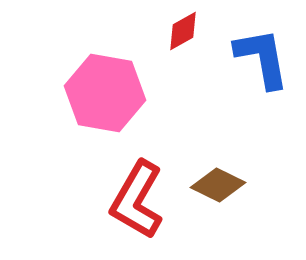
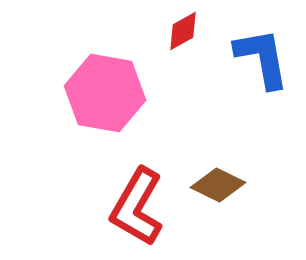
red L-shape: moved 7 px down
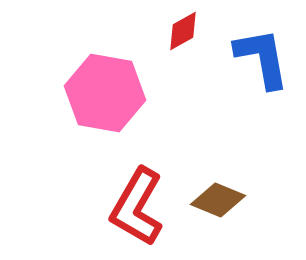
brown diamond: moved 15 px down; rotated 4 degrees counterclockwise
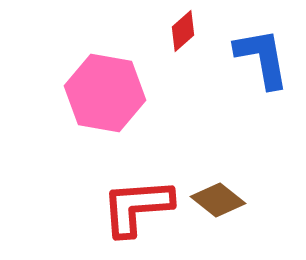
red diamond: rotated 12 degrees counterclockwise
brown diamond: rotated 16 degrees clockwise
red L-shape: rotated 56 degrees clockwise
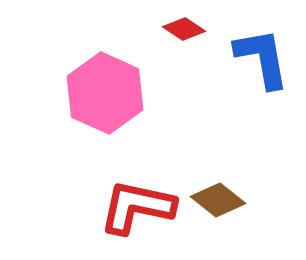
red diamond: moved 1 px right, 2 px up; rotated 75 degrees clockwise
pink hexagon: rotated 14 degrees clockwise
red L-shape: rotated 16 degrees clockwise
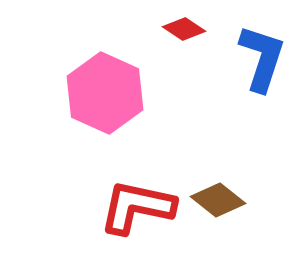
blue L-shape: rotated 28 degrees clockwise
